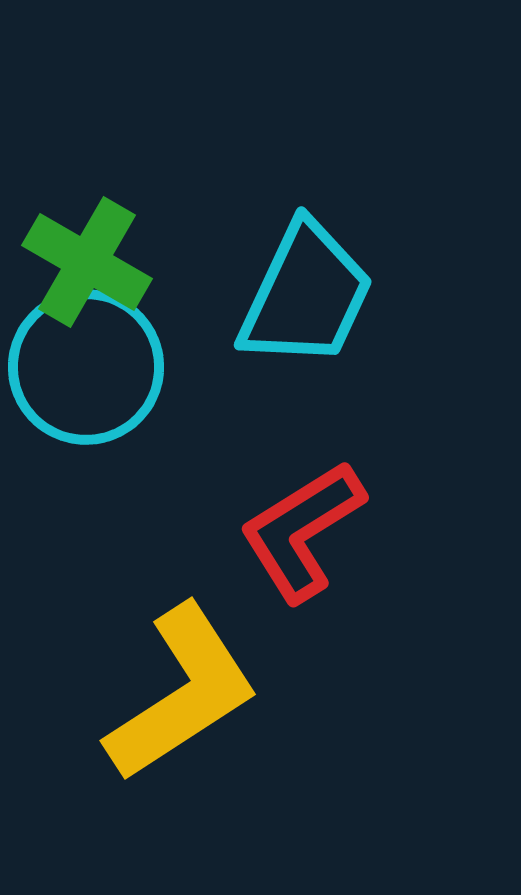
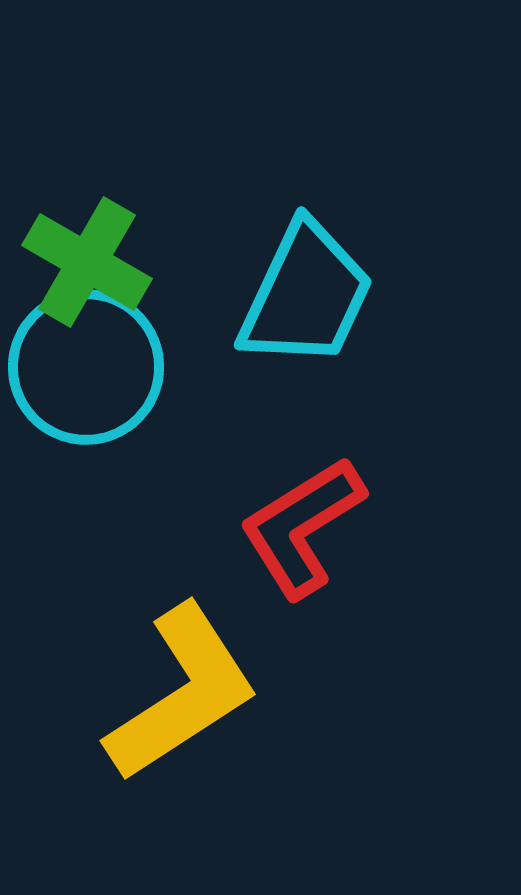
red L-shape: moved 4 px up
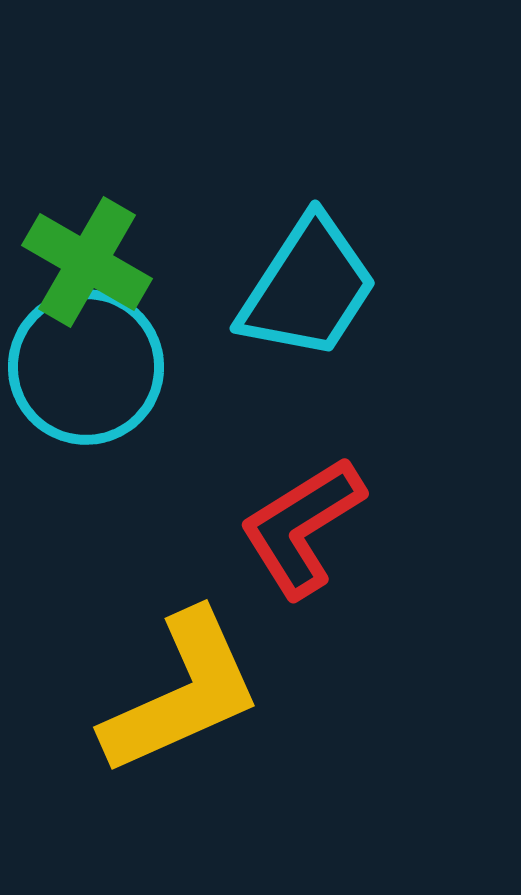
cyan trapezoid: moved 2 px right, 7 px up; rotated 8 degrees clockwise
yellow L-shape: rotated 9 degrees clockwise
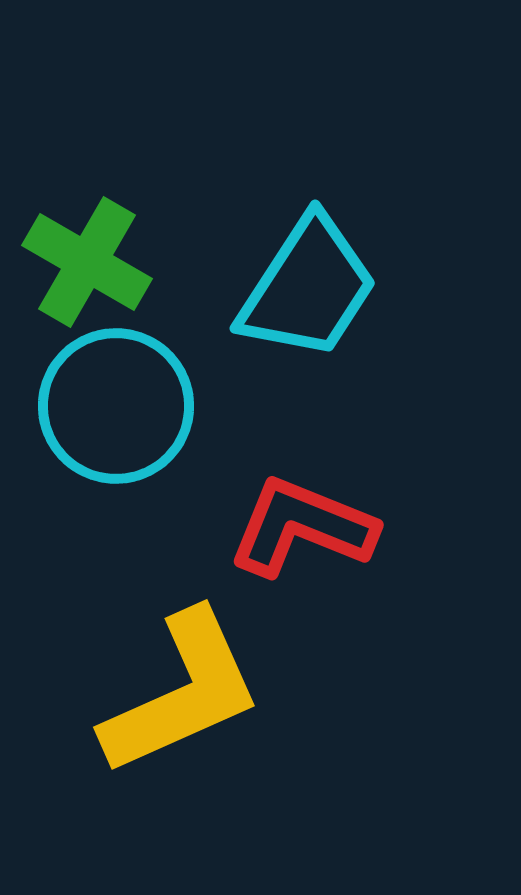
cyan circle: moved 30 px right, 39 px down
red L-shape: rotated 54 degrees clockwise
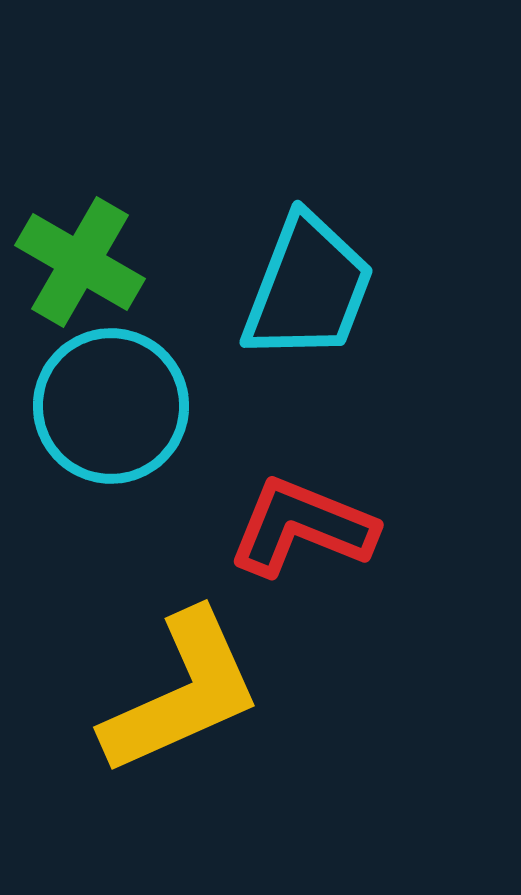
green cross: moved 7 px left
cyan trapezoid: rotated 12 degrees counterclockwise
cyan circle: moved 5 px left
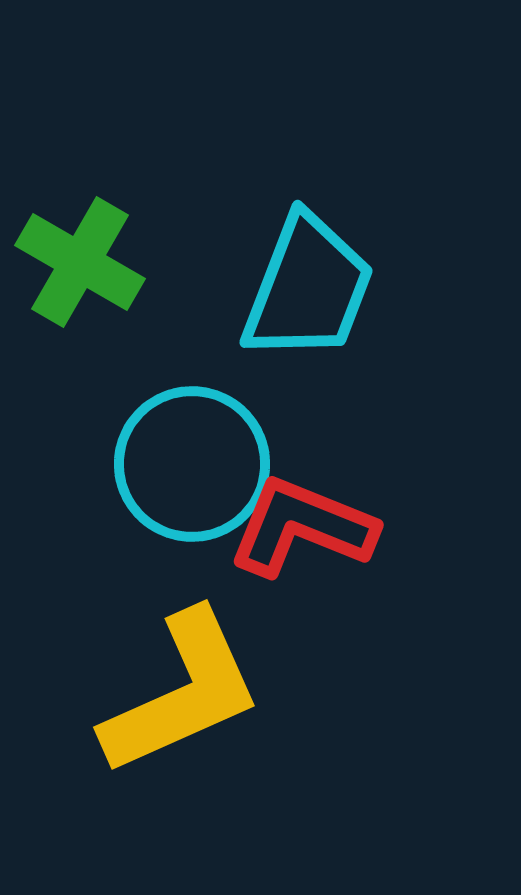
cyan circle: moved 81 px right, 58 px down
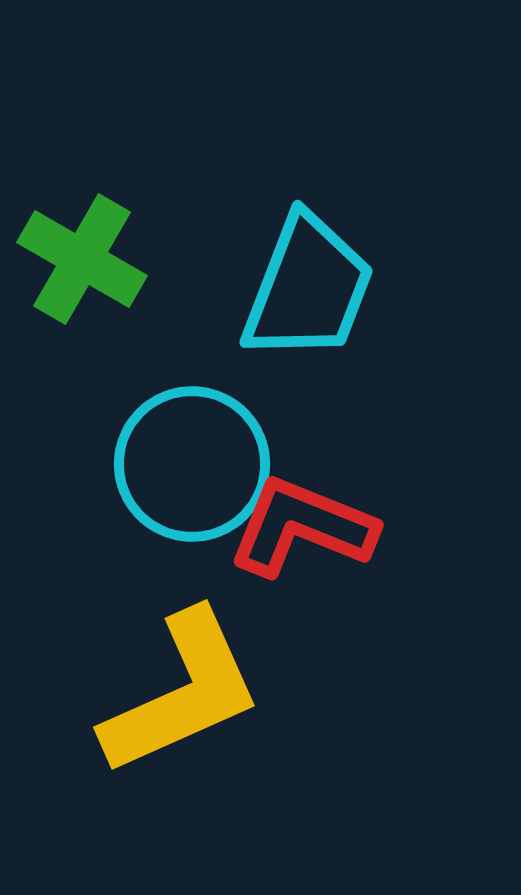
green cross: moved 2 px right, 3 px up
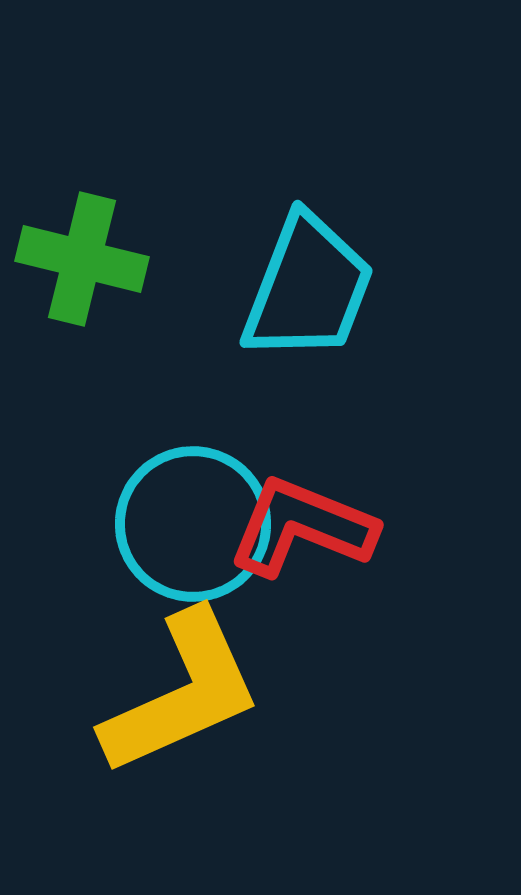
green cross: rotated 16 degrees counterclockwise
cyan circle: moved 1 px right, 60 px down
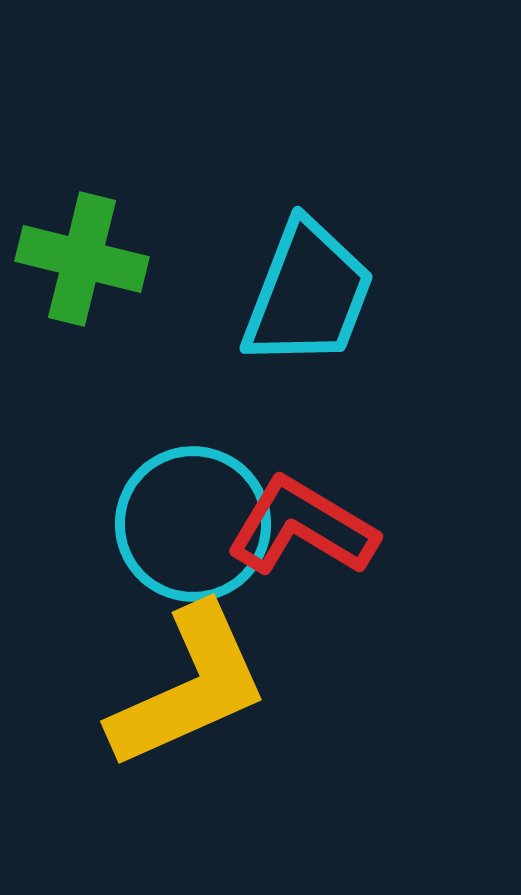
cyan trapezoid: moved 6 px down
red L-shape: rotated 9 degrees clockwise
yellow L-shape: moved 7 px right, 6 px up
